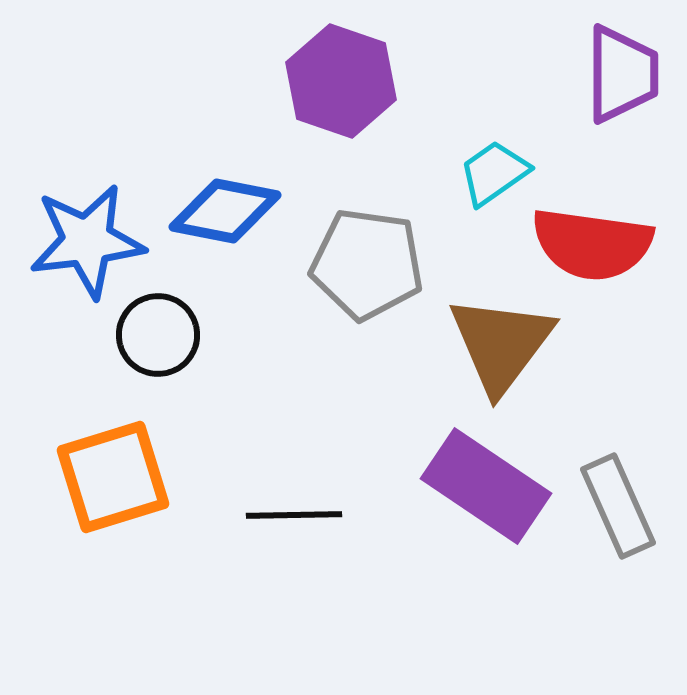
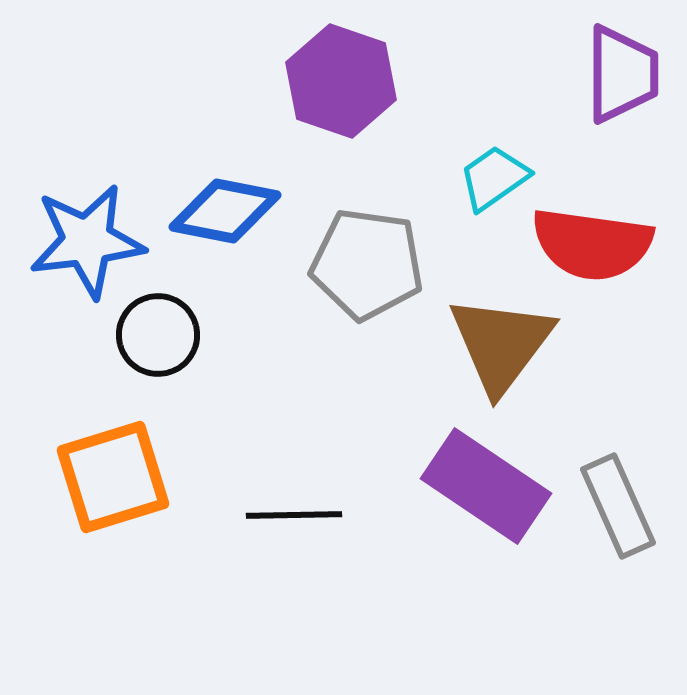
cyan trapezoid: moved 5 px down
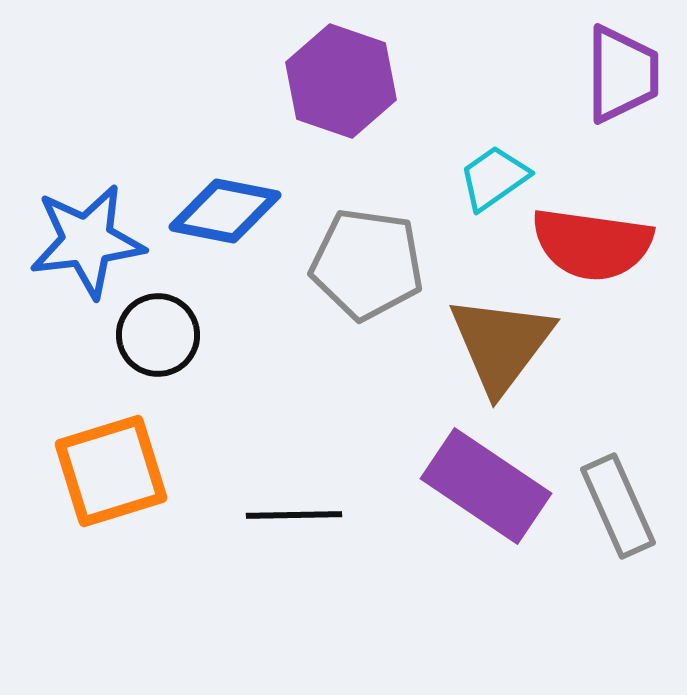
orange square: moved 2 px left, 6 px up
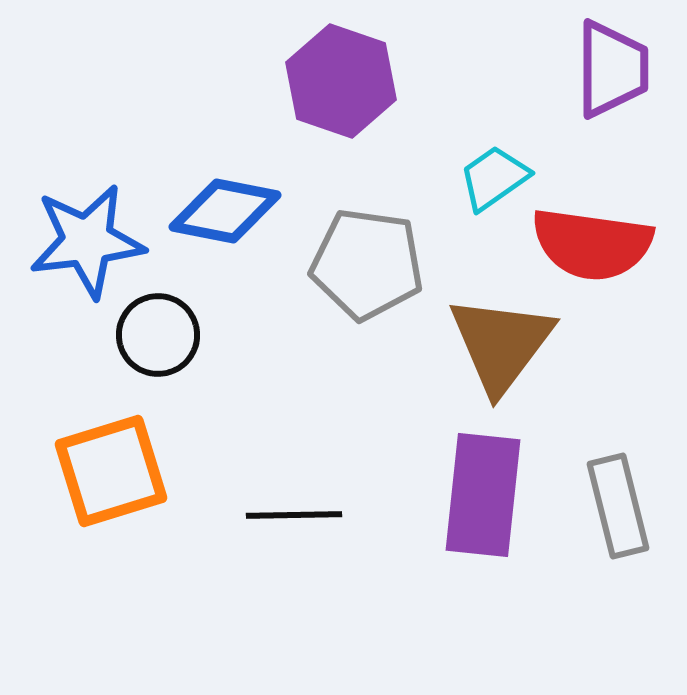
purple trapezoid: moved 10 px left, 5 px up
purple rectangle: moved 3 px left, 9 px down; rotated 62 degrees clockwise
gray rectangle: rotated 10 degrees clockwise
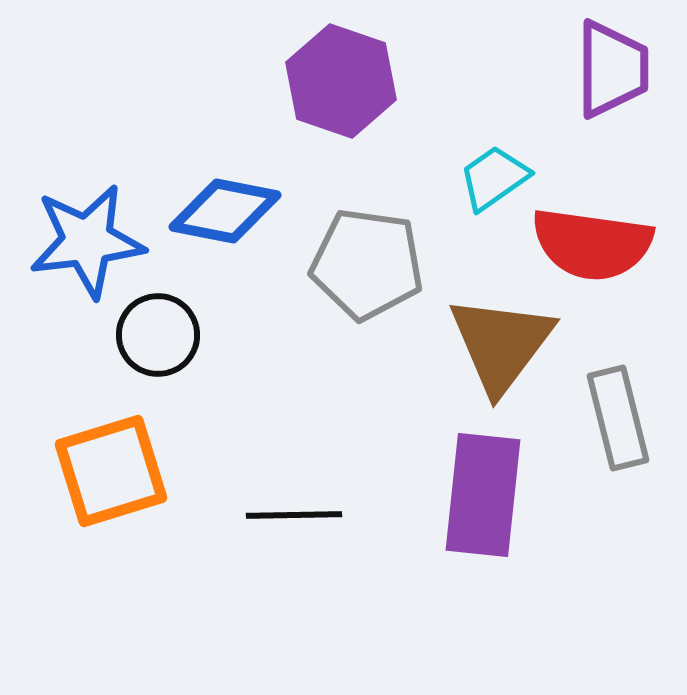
gray rectangle: moved 88 px up
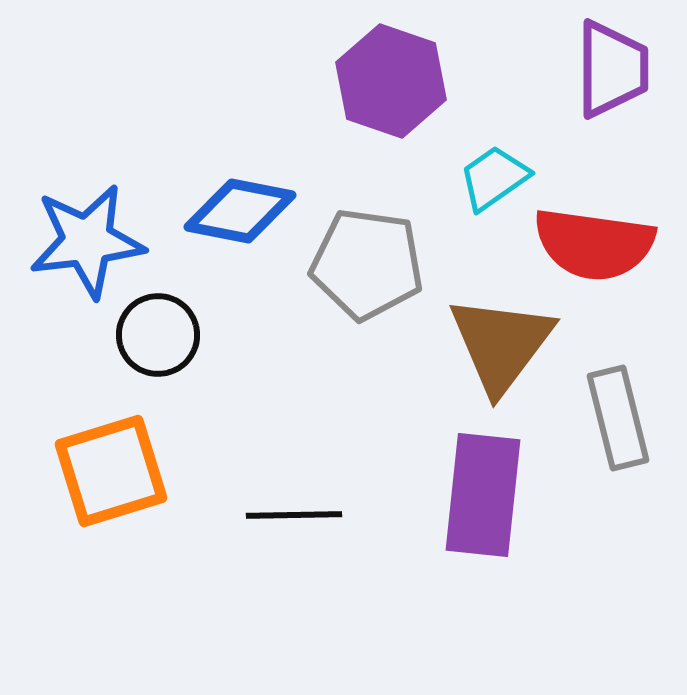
purple hexagon: moved 50 px right
blue diamond: moved 15 px right
red semicircle: moved 2 px right
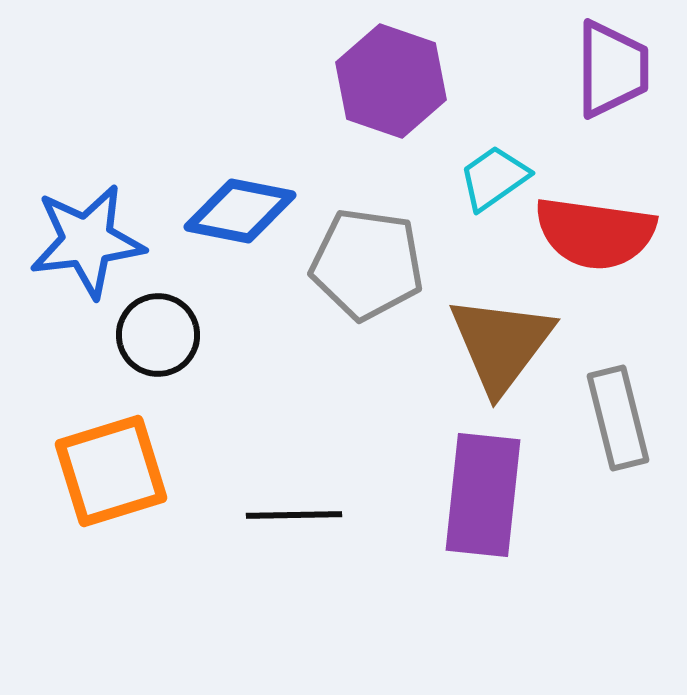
red semicircle: moved 1 px right, 11 px up
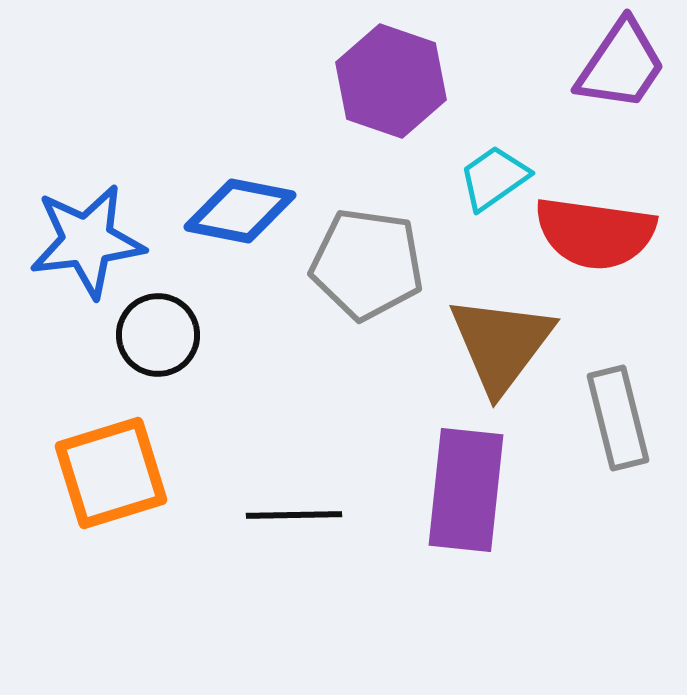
purple trapezoid: moved 9 px right, 4 px up; rotated 34 degrees clockwise
orange square: moved 2 px down
purple rectangle: moved 17 px left, 5 px up
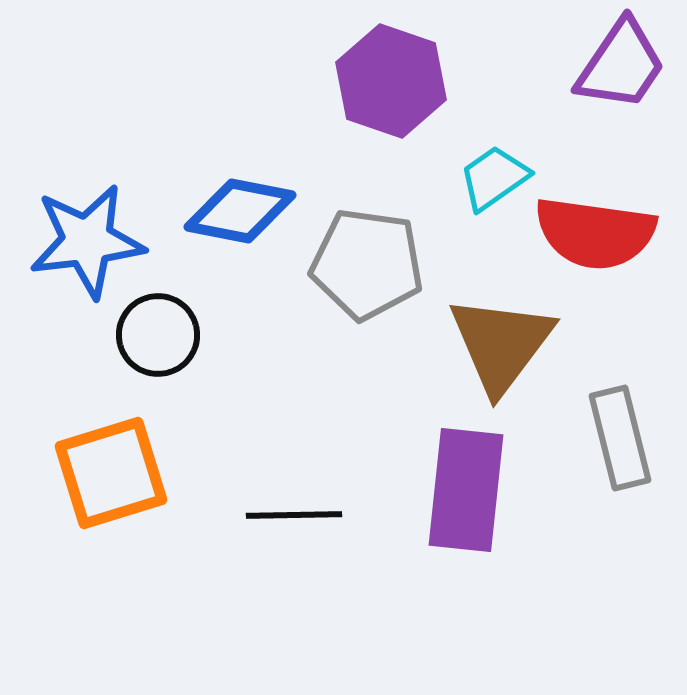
gray rectangle: moved 2 px right, 20 px down
